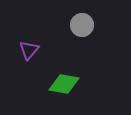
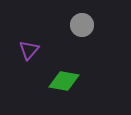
green diamond: moved 3 px up
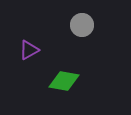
purple triangle: rotated 20 degrees clockwise
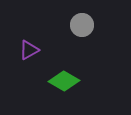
green diamond: rotated 20 degrees clockwise
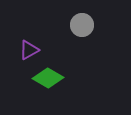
green diamond: moved 16 px left, 3 px up
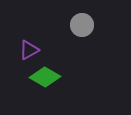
green diamond: moved 3 px left, 1 px up
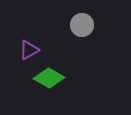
green diamond: moved 4 px right, 1 px down
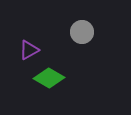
gray circle: moved 7 px down
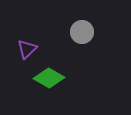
purple triangle: moved 2 px left, 1 px up; rotated 15 degrees counterclockwise
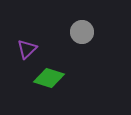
green diamond: rotated 12 degrees counterclockwise
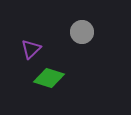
purple triangle: moved 4 px right
